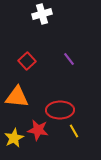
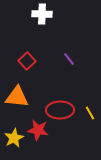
white cross: rotated 18 degrees clockwise
yellow line: moved 16 px right, 18 px up
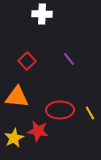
red star: moved 1 px down
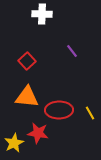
purple line: moved 3 px right, 8 px up
orange triangle: moved 10 px right
red ellipse: moved 1 px left
red star: moved 2 px down
yellow star: moved 5 px down
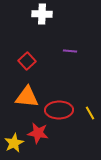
purple line: moved 2 px left; rotated 48 degrees counterclockwise
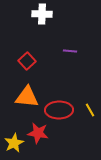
yellow line: moved 3 px up
